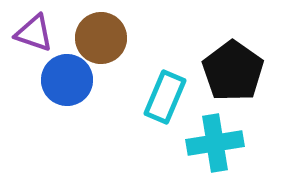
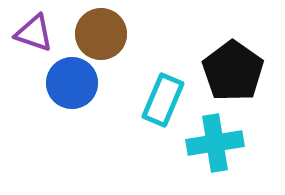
brown circle: moved 4 px up
blue circle: moved 5 px right, 3 px down
cyan rectangle: moved 2 px left, 3 px down
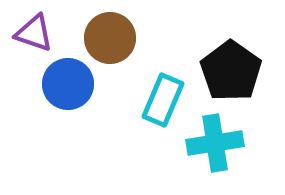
brown circle: moved 9 px right, 4 px down
black pentagon: moved 2 px left
blue circle: moved 4 px left, 1 px down
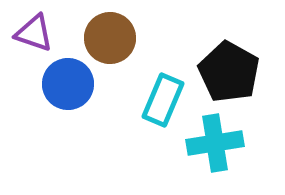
black pentagon: moved 2 px left, 1 px down; rotated 6 degrees counterclockwise
